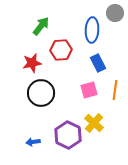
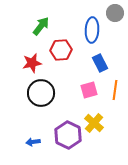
blue rectangle: moved 2 px right
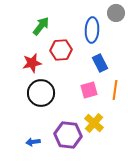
gray circle: moved 1 px right
purple hexagon: rotated 20 degrees counterclockwise
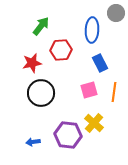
orange line: moved 1 px left, 2 px down
